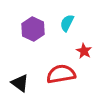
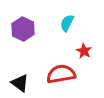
purple hexagon: moved 10 px left
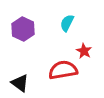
red semicircle: moved 2 px right, 4 px up
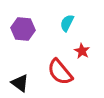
purple hexagon: rotated 20 degrees counterclockwise
red star: moved 2 px left
red semicircle: moved 3 px left, 2 px down; rotated 120 degrees counterclockwise
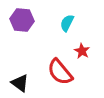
purple hexagon: moved 1 px left, 9 px up
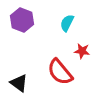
purple hexagon: rotated 15 degrees clockwise
red star: rotated 21 degrees counterclockwise
black triangle: moved 1 px left
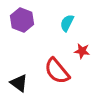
red semicircle: moved 3 px left, 1 px up
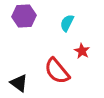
purple hexagon: moved 2 px right, 4 px up; rotated 25 degrees counterclockwise
red star: rotated 21 degrees clockwise
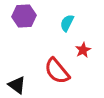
red star: moved 1 px right, 1 px up; rotated 14 degrees clockwise
black triangle: moved 2 px left, 2 px down
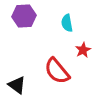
cyan semicircle: rotated 36 degrees counterclockwise
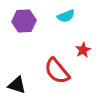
purple hexagon: moved 5 px down
cyan semicircle: moved 1 px left, 7 px up; rotated 102 degrees counterclockwise
black triangle: rotated 18 degrees counterclockwise
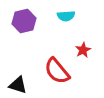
cyan semicircle: rotated 18 degrees clockwise
purple hexagon: rotated 10 degrees counterclockwise
black triangle: moved 1 px right
